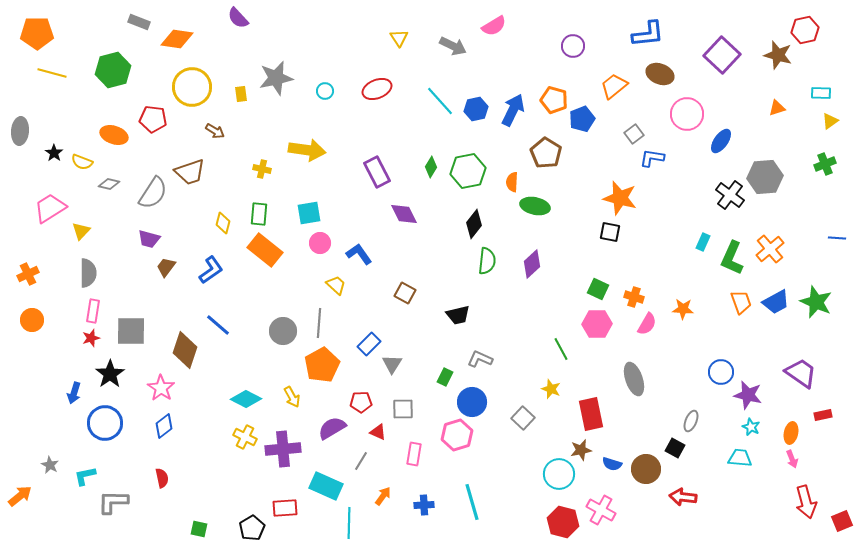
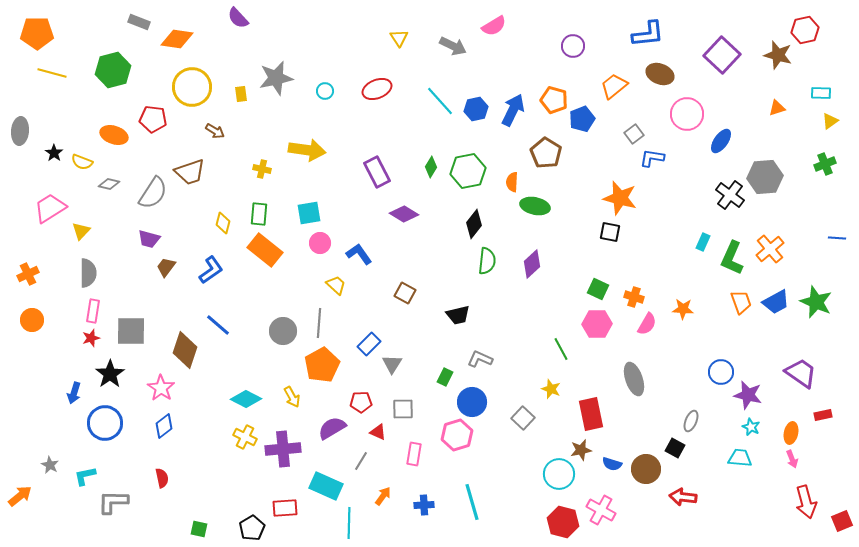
purple diamond at (404, 214): rotated 32 degrees counterclockwise
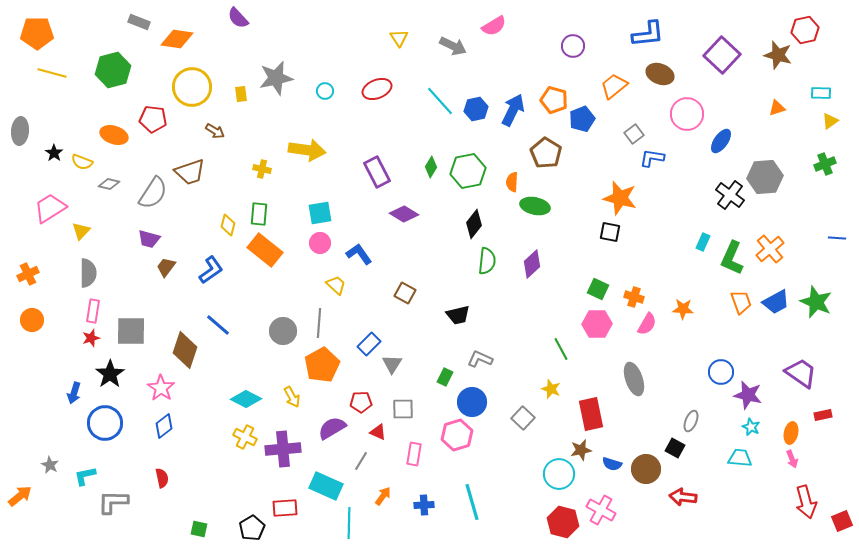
cyan square at (309, 213): moved 11 px right
yellow diamond at (223, 223): moved 5 px right, 2 px down
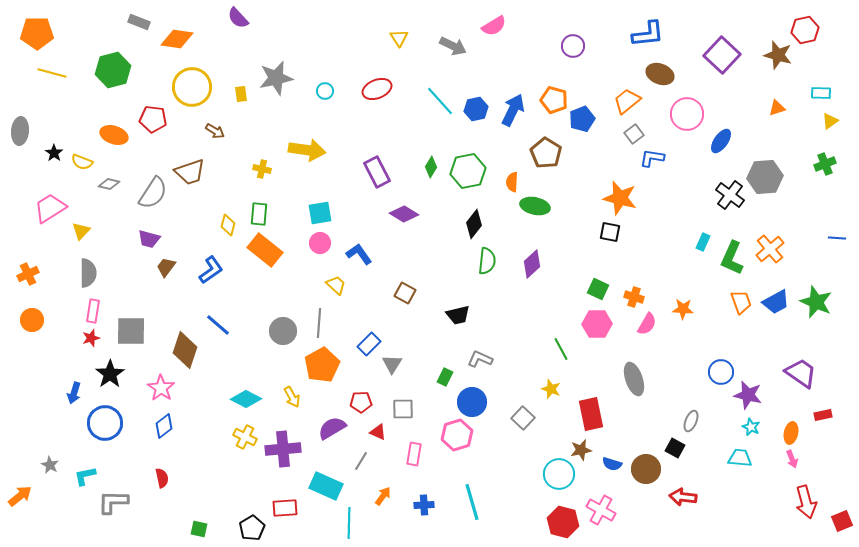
orange trapezoid at (614, 86): moved 13 px right, 15 px down
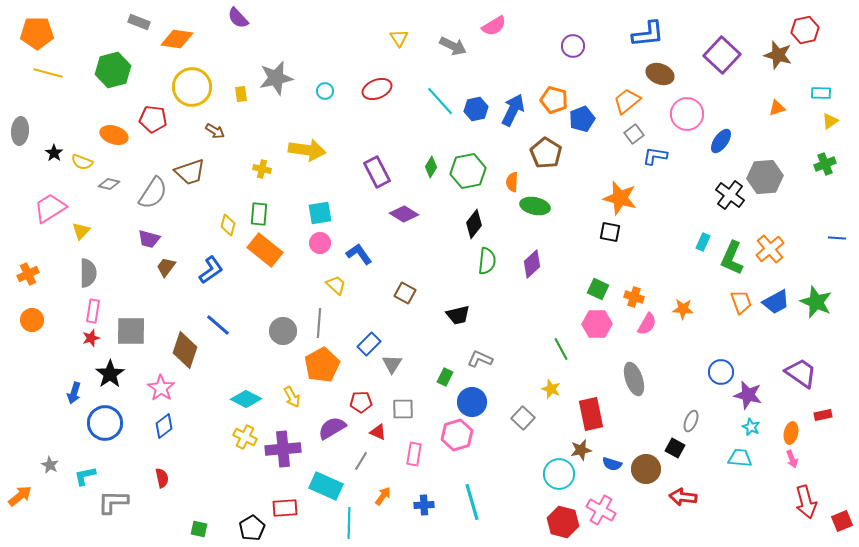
yellow line at (52, 73): moved 4 px left
blue L-shape at (652, 158): moved 3 px right, 2 px up
